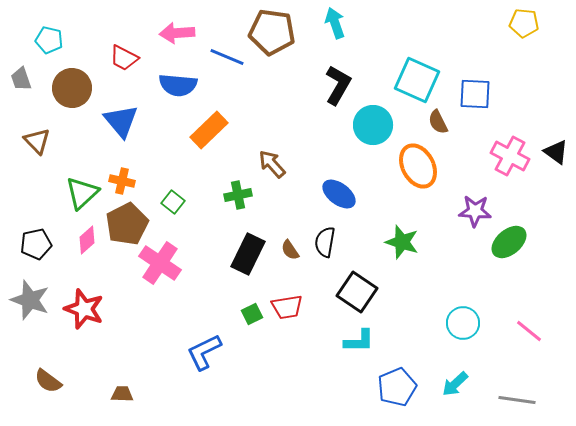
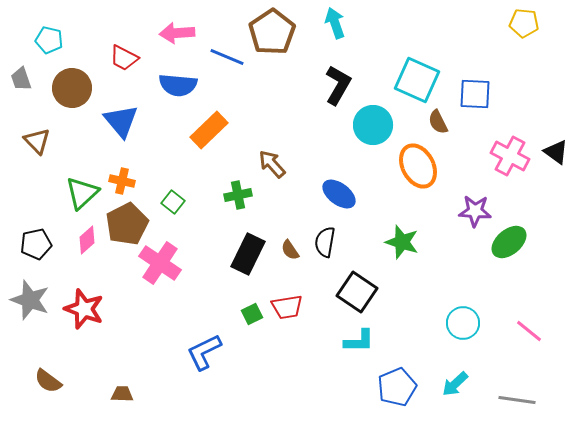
brown pentagon at (272, 32): rotated 30 degrees clockwise
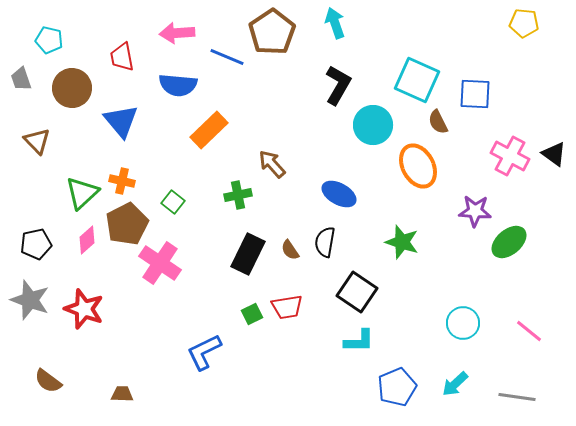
red trapezoid at (124, 58): moved 2 px left, 1 px up; rotated 52 degrees clockwise
black triangle at (556, 152): moved 2 px left, 2 px down
blue ellipse at (339, 194): rotated 8 degrees counterclockwise
gray line at (517, 400): moved 3 px up
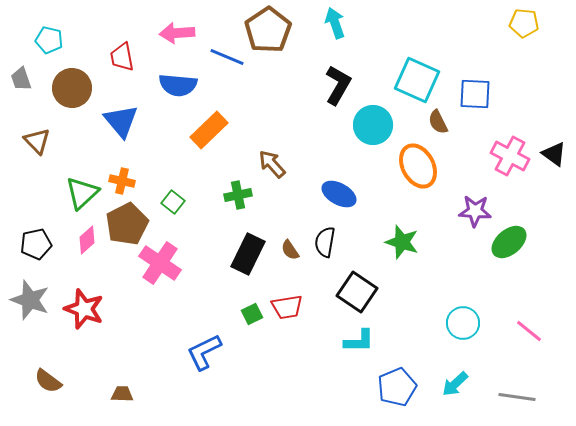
brown pentagon at (272, 32): moved 4 px left, 2 px up
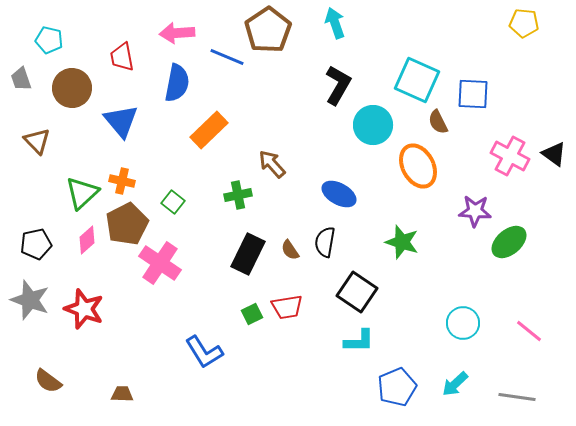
blue semicircle at (178, 85): moved 1 px left, 2 px up; rotated 84 degrees counterclockwise
blue square at (475, 94): moved 2 px left
blue L-shape at (204, 352): rotated 96 degrees counterclockwise
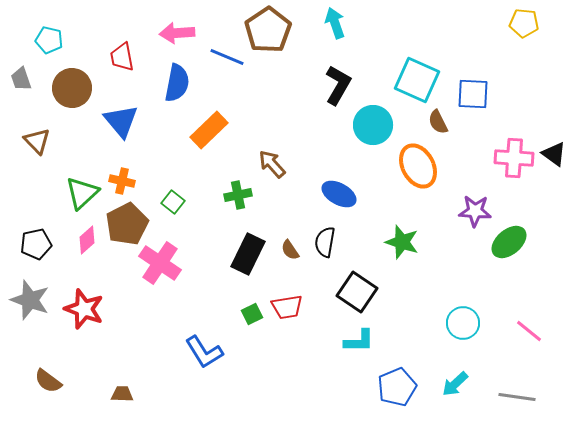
pink cross at (510, 156): moved 4 px right, 2 px down; rotated 24 degrees counterclockwise
